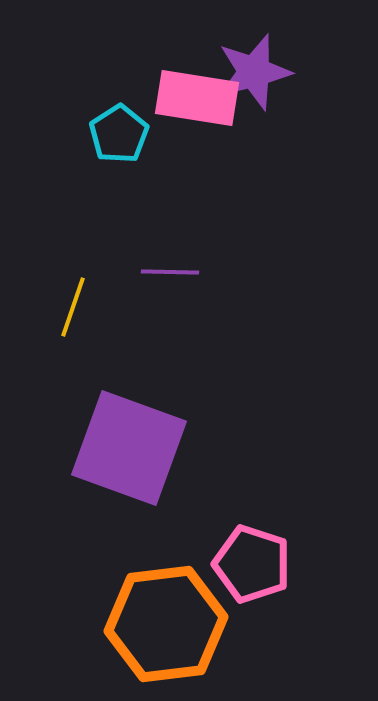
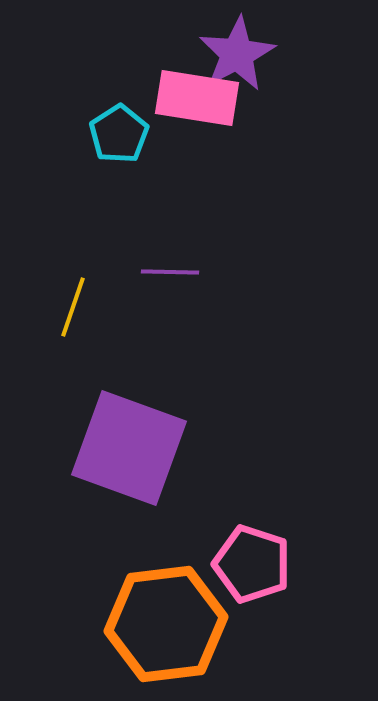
purple star: moved 17 px left, 18 px up; rotated 14 degrees counterclockwise
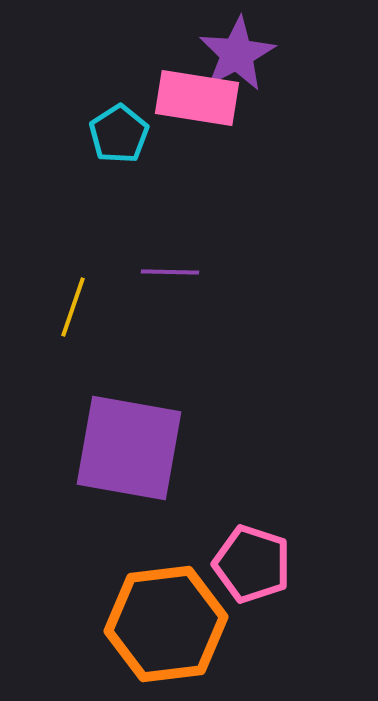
purple square: rotated 10 degrees counterclockwise
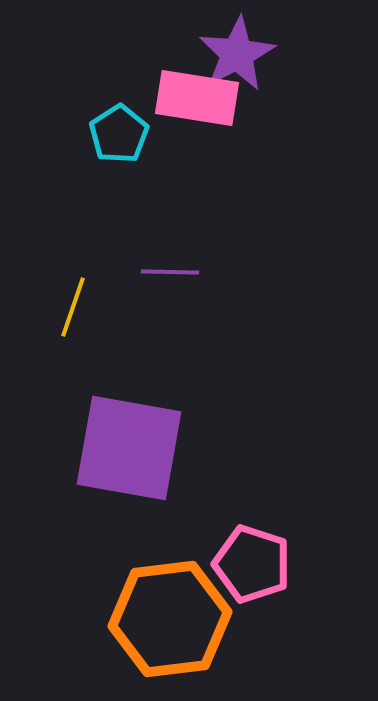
orange hexagon: moved 4 px right, 5 px up
